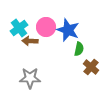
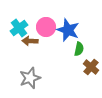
gray star: rotated 20 degrees counterclockwise
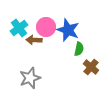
brown arrow: moved 4 px right, 1 px up
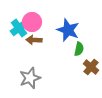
pink circle: moved 14 px left, 5 px up
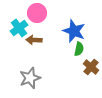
pink circle: moved 5 px right, 9 px up
blue star: moved 6 px right, 1 px down
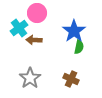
blue star: rotated 15 degrees clockwise
green semicircle: moved 2 px up
brown cross: moved 20 px left, 12 px down; rotated 14 degrees counterclockwise
gray star: rotated 15 degrees counterclockwise
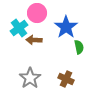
blue star: moved 8 px left, 4 px up
green semicircle: rotated 24 degrees counterclockwise
brown cross: moved 5 px left
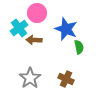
blue star: moved 2 px down; rotated 15 degrees counterclockwise
